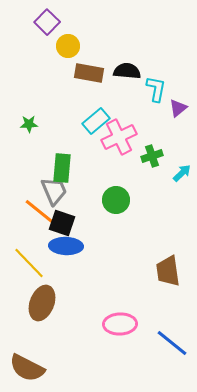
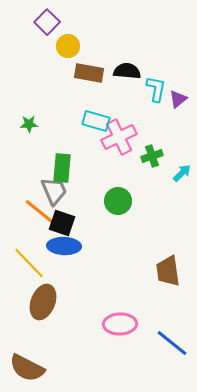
purple triangle: moved 9 px up
cyan rectangle: rotated 56 degrees clockwise
green circle: moved 2 px right, 1 px down
blue ellipse: moved 2 px left
brown ellipse: moved 1 px right, 1 px up
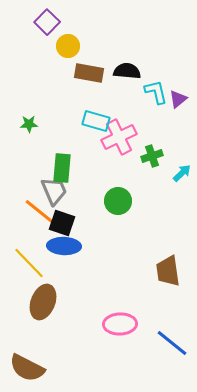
cyan L-shape: moved 3 px down; rotated 24 degrees counterclockwise
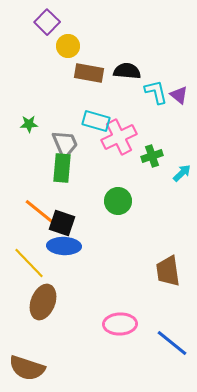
purple triangle: moved 1 px right, 4 px up; rotated 42 degrees counterclockwise
gray trapezoid: moved 11 px right, 47 px up
brown semicircle: rotated 9 degrees counterclockwise
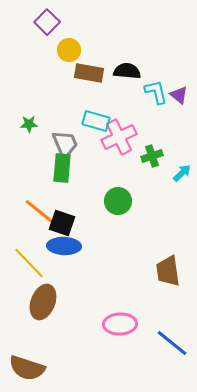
yellow circle: moved 1 px right, 4 px down
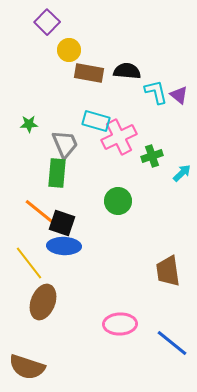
green rectangle: moved 5 px left, 5 px down
yellow line: rotated 6 degrees clockwise
brown semicircle: moved 1 px up
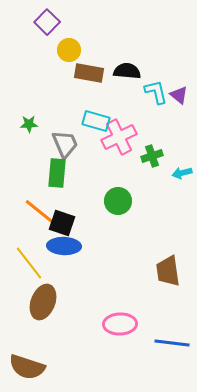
cyan arrow: rotated 150 degrees counterclockwise
blue line: rotated 32 degrees counterclockwise
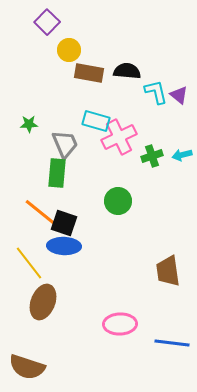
cyan arrow: moved 18 px up
black square: moved 2 px right
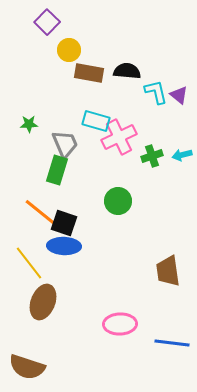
green rectangle: moved 3 px up; rotated 12 degrees clockwise
